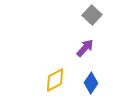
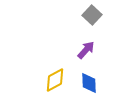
purple arrow: moved 1 px right, 2 px down
blue diamond: moved 2 px left; rotated 35 degrees counterclockwise
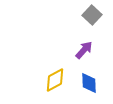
purple arrow: moved 2 px left
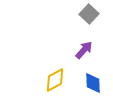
gray square: moved 3 px left, 1 px up
blue diamond: moved 4 px right
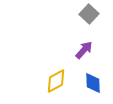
yellow diamond: moved 1 px right, 1 px down
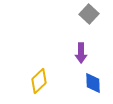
purple arrow: moved 3 px left, 3 px down; rotated 138 degrees clockwise
yellow diamond: moved 17 px left; rotated 15 degrees counterclockwise
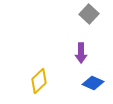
blue diamond: rotated 65 degrees counterclockwise
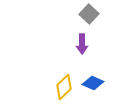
purple arrow: moved 1 px right, 9 px up
yellow diamond: moved 25 px right, 6 px down
